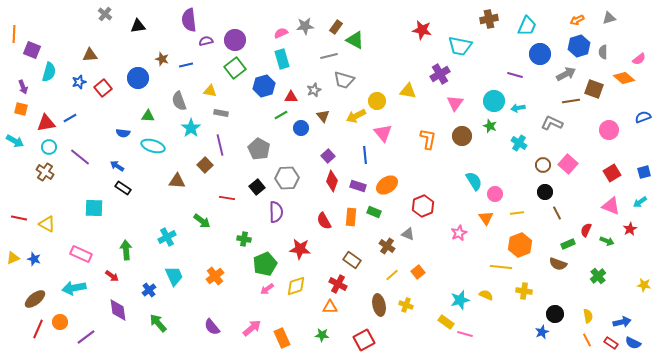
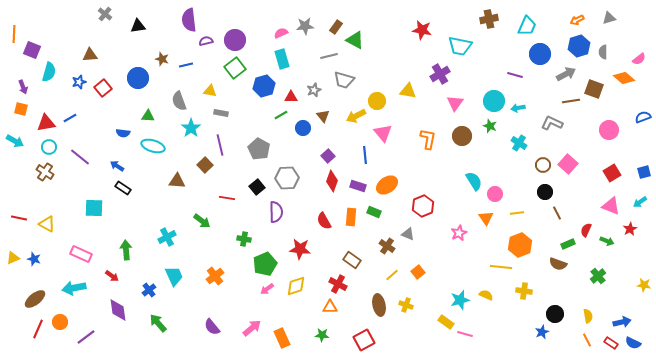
blue circle at (301, 128): moved 2 px right
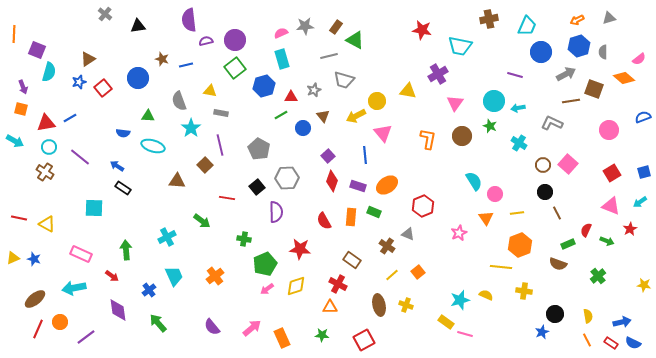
purple square at (32, 50): moved 5 px right
blue circle at (540, 54): moved 1 px right, 2 px up
brown triangle at (90, 55): moved 2 px left, 4 px down; rotated 28 degrees counterclockwise
purple cross at (440, 74): moved 2 px left
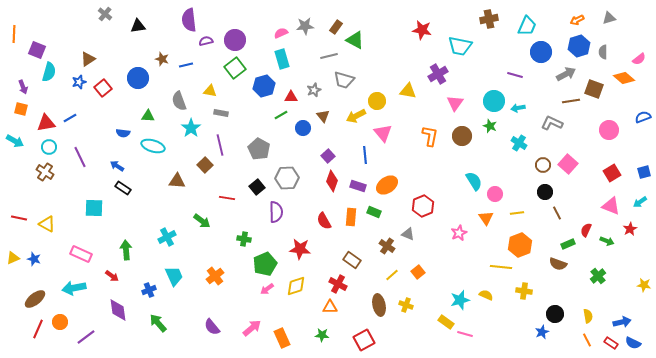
orange L-shape at (428, 139): moved 2 px right, 3 px up
purple line at (80, 157): rotated 25 degrees clockwise
blue cross at (149, 290): rotated 16 degrees clockwise
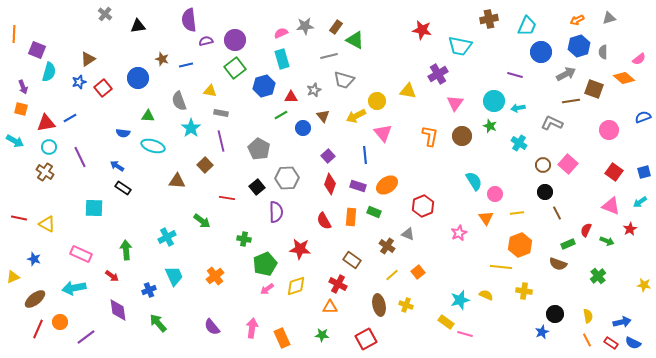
purple line at (220, 145): moved 1 px right, 4 px up
red square at (612, 173): moved 2 px right, 1 px up; rotated 24 degrees counterclockwise
red diamond at (332, 181): moved 2 px left, 3 px down
yellow triangle at (13, 258): moved 19 px down
pink arrow at (252, 328): rotated 42 degrees counterclockwise
red square at (364, 340): moved 2 px right, 1 px up
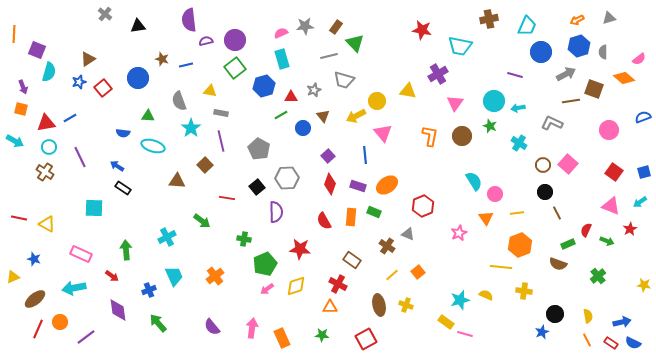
green triangle at (355, 40): moved 3 px down; rotated 18 degrees clockwise
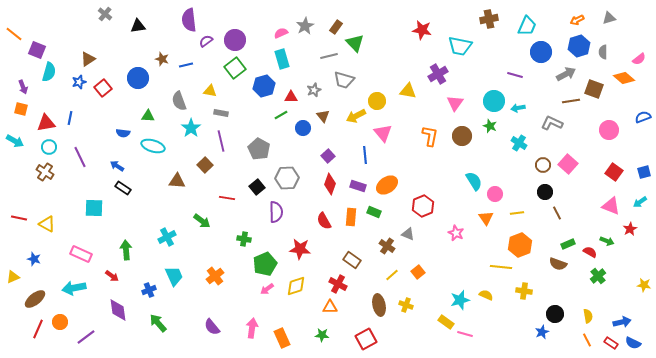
gray star at (305, 26): rotated 24 degrees counterclockwise
orange line at (14, 34): rotated 54 degrees counterclockwise
purple semicircle at (206, 41): rotated 24 degrees counterclockwise
blue line at (70, 118): rotated 48 degrees counterclockwise
red semicircle at (586, 230): moved 4 px right, 22 px down; rotated 96 degrees clockwise
pink star at (459, 233): moved 3 px left; rotated 21 degrees counterclockwise
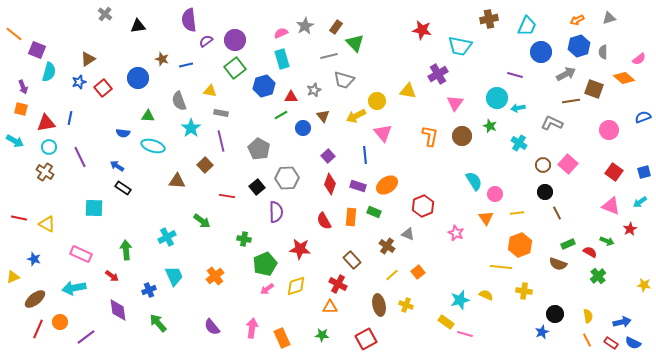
cyan circle at (494, 101): moved 3 px right, 3 px up
red line at (227, 198): moved 2 px up
brown rectangle at (352, 260): rotated 12 degrees clockwise
